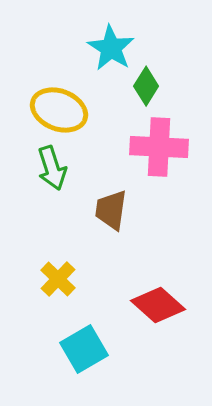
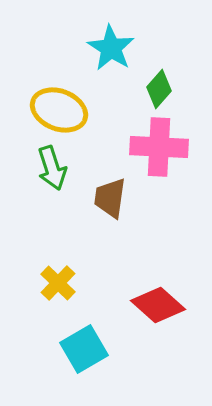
green diamond: moved 13 px right, 3 px down; rotated 9 degrees clockwise
brown trapezoid: moved 1 px left, 12 px up
yellow cross: moved 4 px down
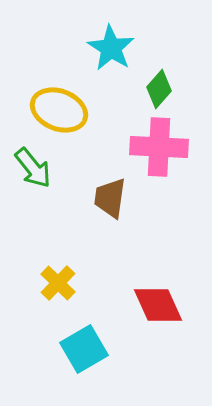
green arrow: moved 19 px left; rotated 21 degrees counterclockwise
red diamond: rotated 24 degrees clockwise
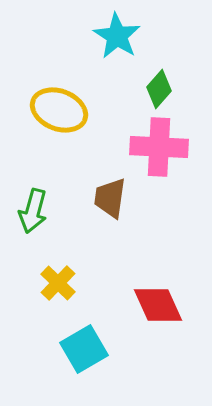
cyan star: moved 6 px right, 12 px up
green arrow: moved 43 px down; rotated 54 degrees clockwise
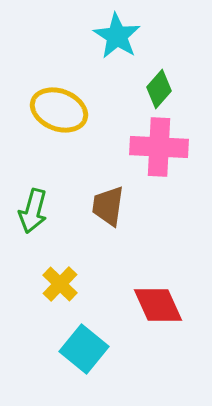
brown trapezoid: moved 2 px left, 8 px down
yellow cross: moved 2 px right, 1 px down
cyan square: rotated 21 degrees counterclockwise
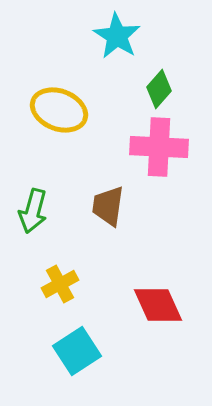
yellow cross: rotated 18 degrees clockwise
cyan square: moved 7 px left, 2 px down; rotated 18 degrees clockwise
